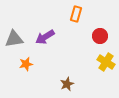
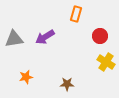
orange star: moved 13 px down
brown star: rotated 24 degrees clockwise
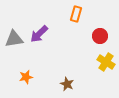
purple arrow: moved 6 px left, 3 px up; rotated 12 degrees counterclockwise
brown star: rotated 24 degrees clockwise
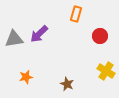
yellow cross: moved 9 px down
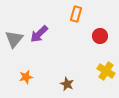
gray triangle: rotated 42 degrees counterclockwise
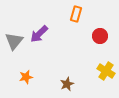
gray triangle: moved 2 px down
brown star: rotated 24 degrees clockwise
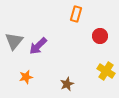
purple arrow: moved 1 px left, 12 px down
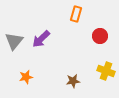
purple arrow: moved 3 px right, 7 px up
yellow cross: rotated 12 degrees counterclockwise
brown star: moved 6 px right, 3 px up; rotated 16 degrees clockwise
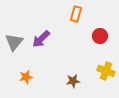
gray triangle: moved 1 px down
